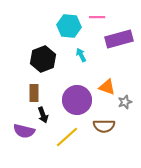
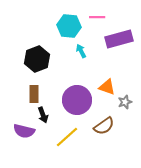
cyan arrow: moved 4 px up
black hexagon: moved 6 px left
brown rectangle: moved 1 px down
brown semicircle: rotated 35 degrees counterclockwise
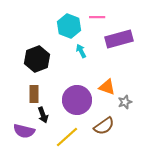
cyan hexagon: rotated 15 degrees clockwise
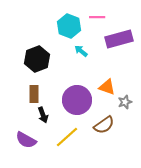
cyan arrow: rotated 24 degrees counterclockwise
brown semicircle: moved 1 px up
purple semicircle: moved 2 px right, 9 px down; rotated 15 degrees clockwise
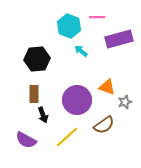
black hexagon: rotated 15 degrees clockwise
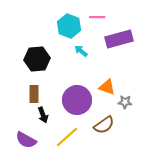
gray star: rotated 24 degrees clockwise
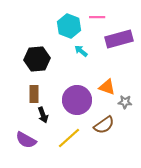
yellow line: moved 2 px right, 1 px down
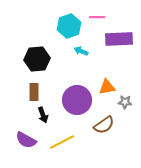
cyan hexagon: rotated 20 degrees clockwise
purple rectangle: rotated 12 degrees clockwise
cyan arrow: rotated 16 degrees counterclockwise
orange triangle: rotated 30 degrees counterclockwise
brown rectangle: moved 2 px up
yellow line: moved 7 px left, 4 px down; rotated 15 degrees clockwise
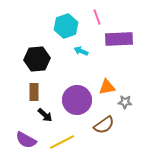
pink line: rotated 70 degrees clockwise
cyan hexagon: moved 3 px left
black arrow: moved 2 px right; rotated 28 degrees counterclockwise
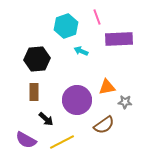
black arrow: moved 1 px right, 4 px down
